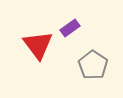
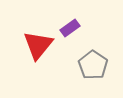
red triangle: rotated 16 degrees clockwise
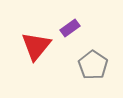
red triangle: moved 2 px left, 1 px down
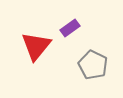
gray pentagon: rotated 8 degrees counterclockwise
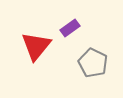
gray pentagon: moved 2 px up
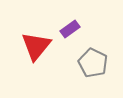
purple rectangle: moved 1 px down
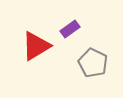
red triangle: rotated 20 degrees clockwise
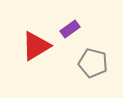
gray pentagon: rotated 12 degrees counterclockwise
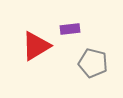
purple rectangle: rotated 30 degrees clockwise
